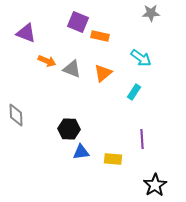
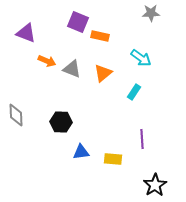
black hexagon: moved 8 px left, 7 px up
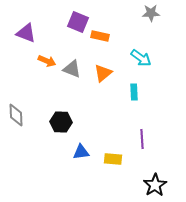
cyan rectangle: rotated 35 degrees counterclockwise
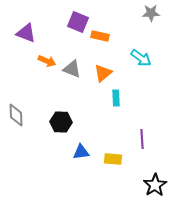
cyan rectangle: moved 18 px left, 6 px down
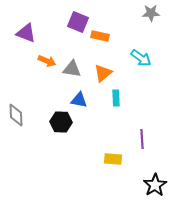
gray triangle: rotated 12 degrees counterclockwise
blue triangle: moved 2 px left, 52 px up; rotated 18 degrees clockwise
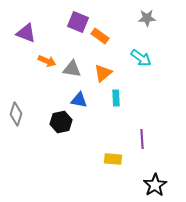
gray star: moved 4 px left, 5 px down
orange rectangle: rotated 24 degrees clockwise
gray diamond: moved 1 px up; rotated 20 degrees clockwise
black hexagon: rotated 15 degrees counterclockwise
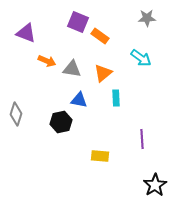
yellow rectangle: moved 13 px left, 3 px up
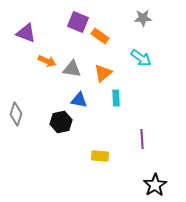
gray star: moved 4 px left
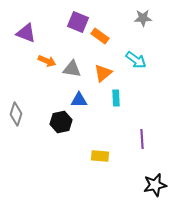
cyan arrow: moved 5 px left, 2 px down
blue triangle: rotated 12 degrees counterclockwise
black star: rotated 20 degrees clockwise
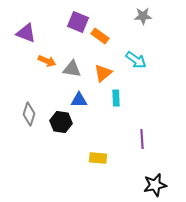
gray star: moved 2 px up
gray diamond: moved 13 px right
black hexagon: rotated 20 degrees clockwise
yellow rectangle: moved 2 px left, 2 px down
